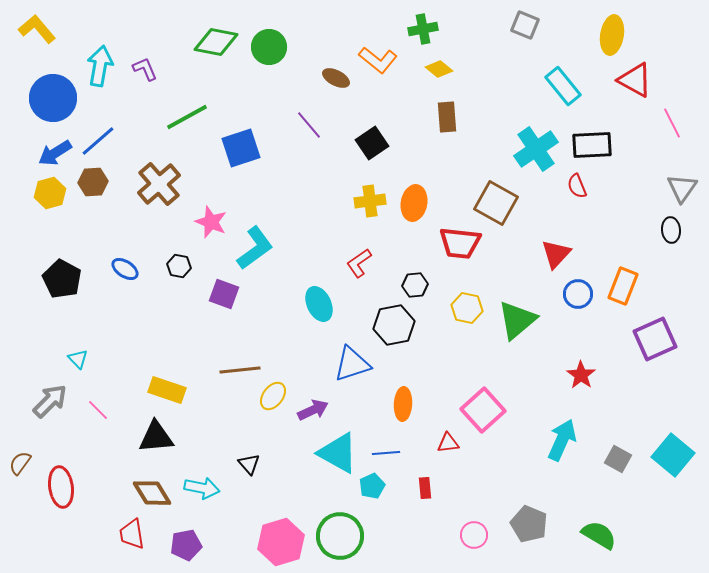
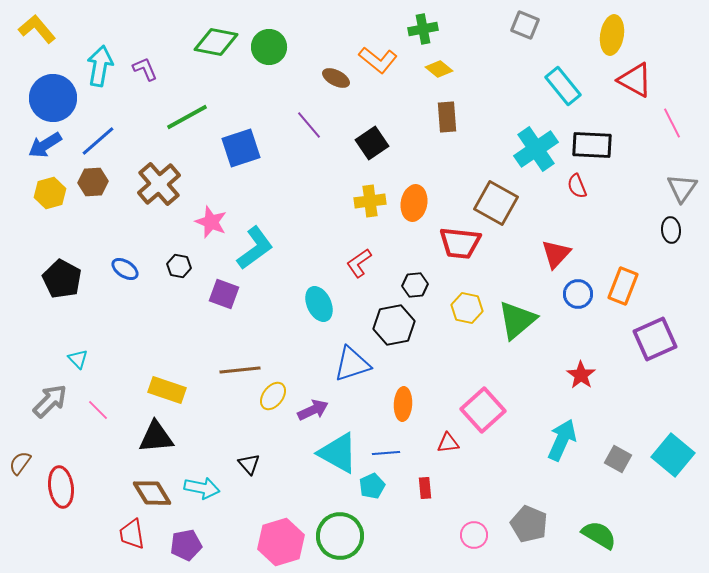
black rectangle at (592, 145): rotated 6 degrees clockwise
blue arrow at (55, 153): moved 10 px left, 8 px up
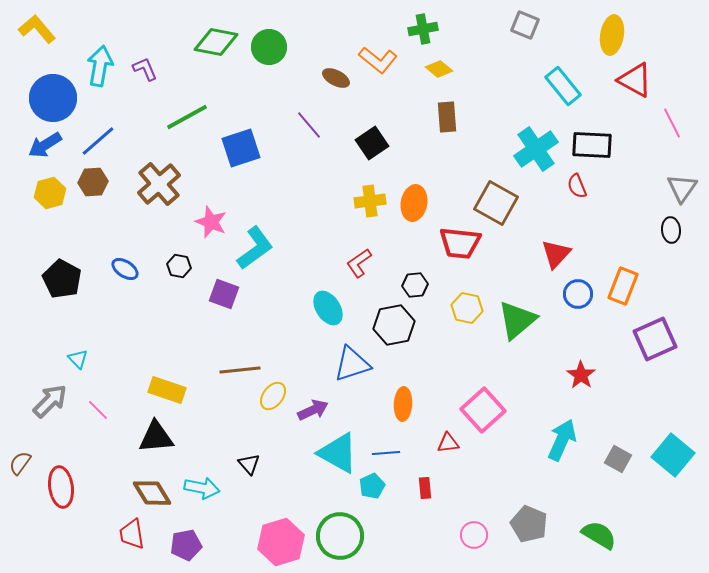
cyan ellipse at (319, 304): moved 9 px right, 4 px down; rotated 8 degrees counterclockwise
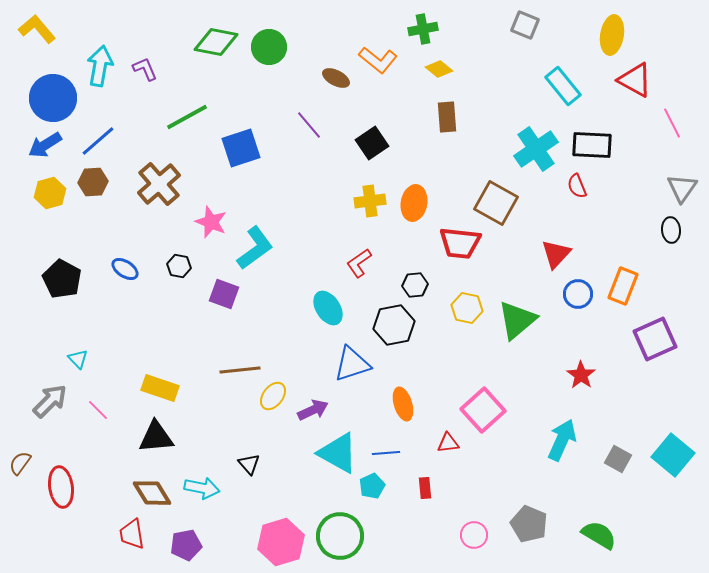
yellow rectangle at (167, 390): moved 7 px left, 2 px up
orange ellipse at (403, 404): rotated 20 degrees counterclockwise
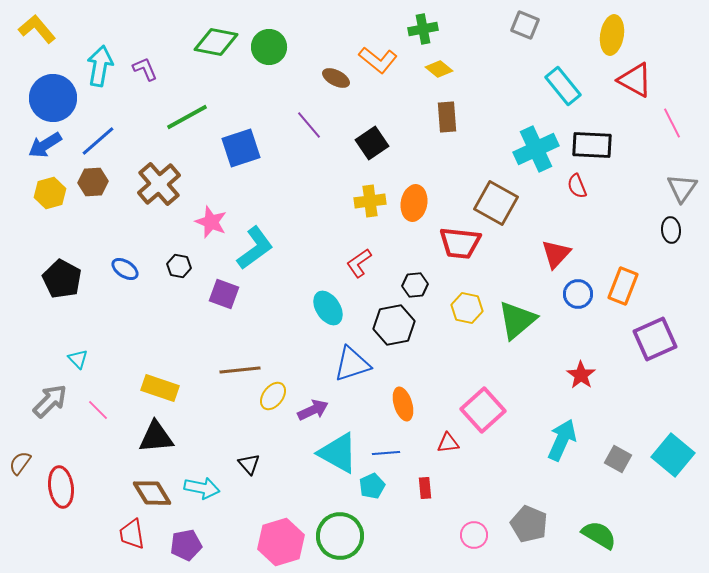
cyan cross at (536, 149): rotated 9 degrees clockwise
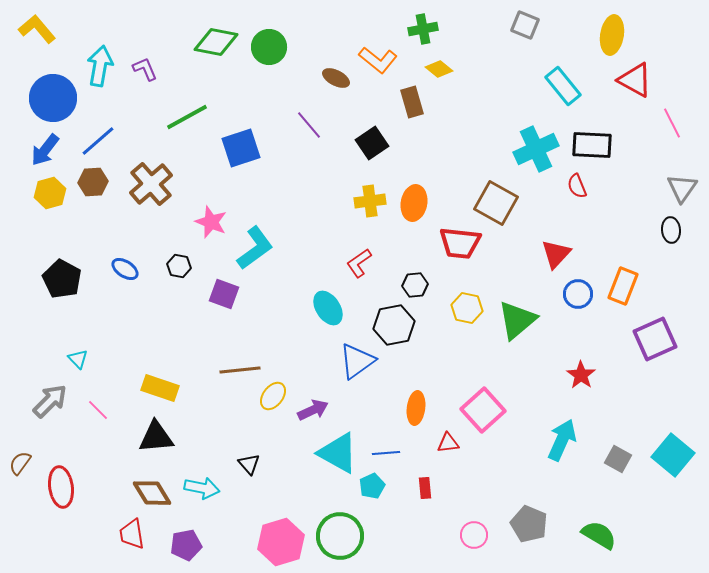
brown rectangle at (447, 117): moved 35 px left, 15 px up; rotated 12 degrees counterclockwise
blue arrow at (45, 145): moved 5 px down; rotated 20 degrees counterclockwise
brown cross at (159, 184): moved 8 px left
blue triangle at (352, 364): moved 5 px right, 3 px up; rotated 18 degrees counterclockwise
orange ellipse at (403, 404): moved 13 px right, 4 px down; rotated 24 degrees clockwise
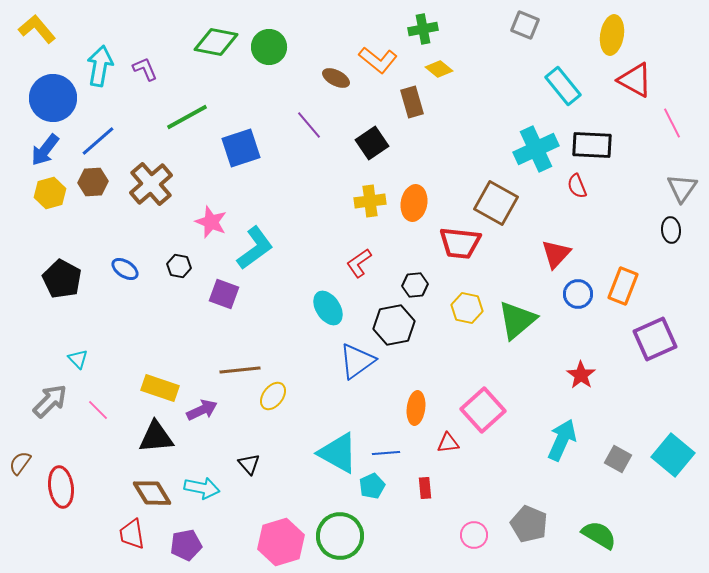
purple arrow at (313, 410): moved 111 px left
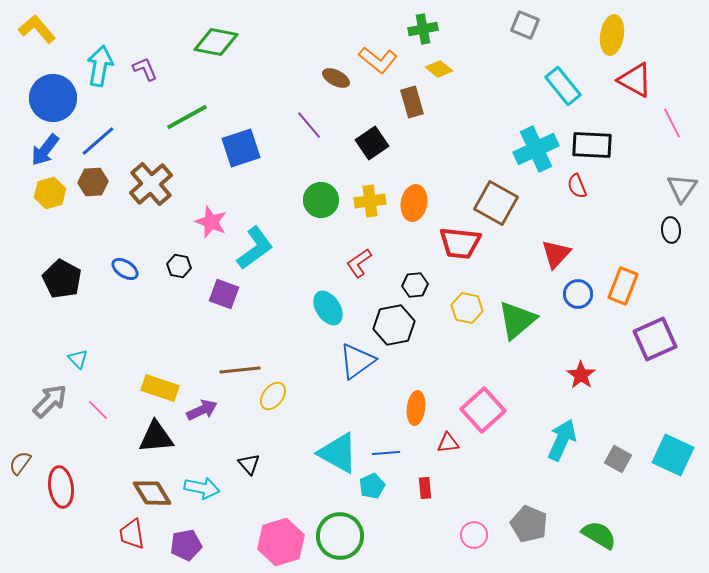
green circle at (269, 47): moved 52 px right, 153 px down
cyan square at (673, 455): rotated 15 degrees counterclockwise
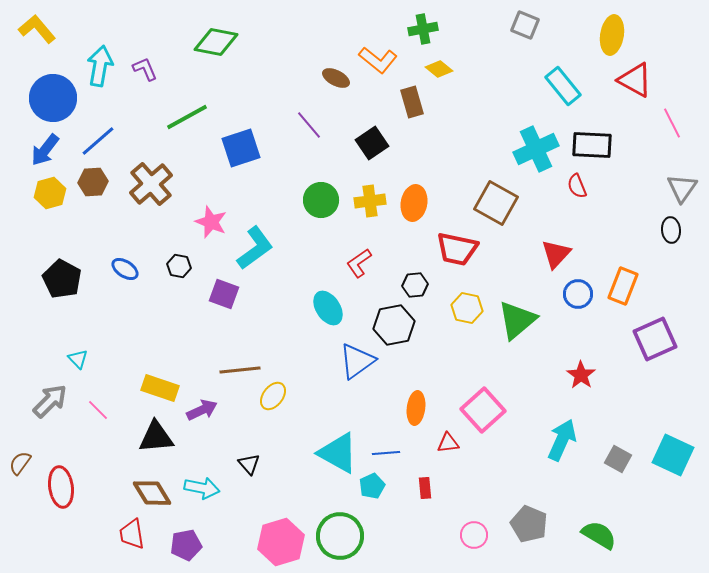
red trapezoid at (460, 243): moved 3 px left, 6 px down; rotated 6 degrees clockwise
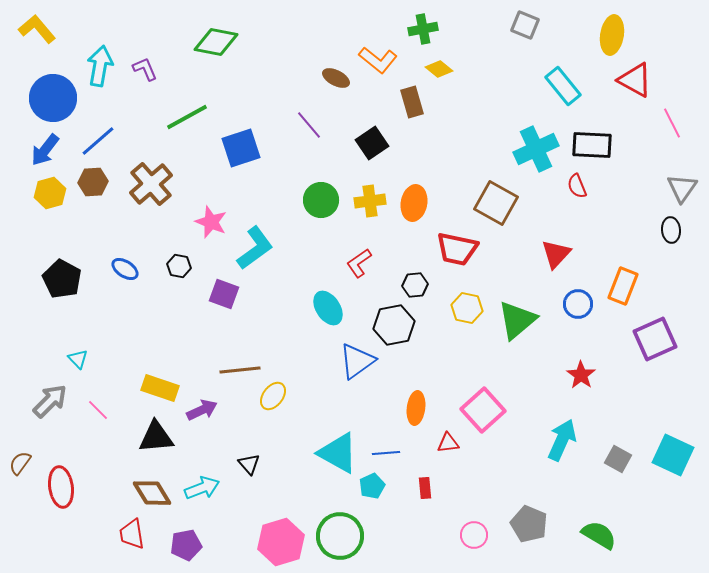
blue circle at (578, 294): moved 10 px down
cyan arrow at (202, 488): rotated 32 degrees counterclockwise
